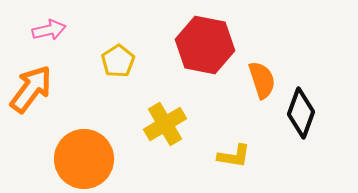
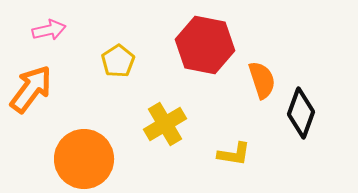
yellow L-shape: moved 2 px up
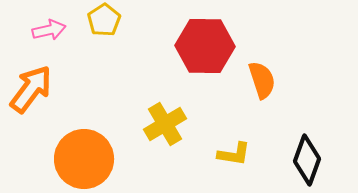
red hexagon: moved 1 px down; rotated 10 degrees counterclockwise
yellow pentagon: moved 14 px left, 41 px up
black diamond: moved 6 px right, 47 px down
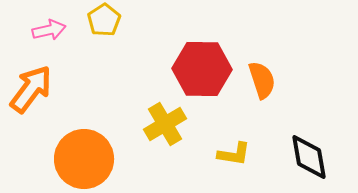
red hexagon: moved 3 px left, 23 px down
black diamond: moved 2 px right, 3 px up; rotated 30 degrees counterclockwise
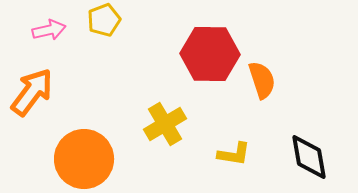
yellow pentagon: rotated 12 degrees clockwise
red hexagon: moved 8 px right, 15 px up
orange arrow: moved 1 px right, 3 px down
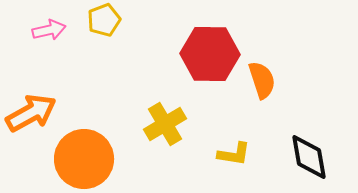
orange arrow: moved 1 px left, 21 px down; rotated 24 degrees clockwise
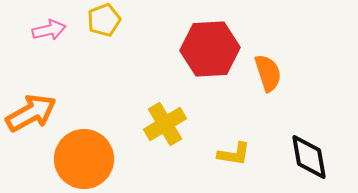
red hexagon: moved 5 px up; rotated 4 degrees counterclockwise
orange semicircle: moved 6 px right, 7 px up
